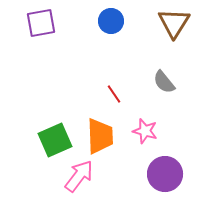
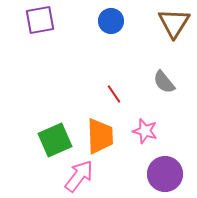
purple square: moved 1 px left, 3 px up
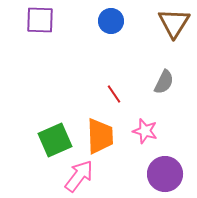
purple square: rotated 12 degrees clockwise
gray semicircle: rotated 115 degrees counterclockwise
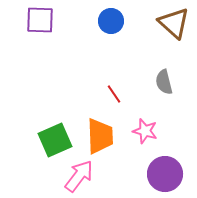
brown triangle: rotated 20 degrees counterclockwise
gray semicircle: rotated 140 degrees clockwise
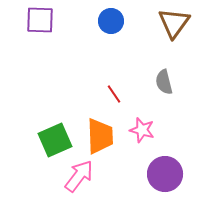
brown triangle: rotated 24 degrees clockwise
pink star: moved 3 px left, 1 px up
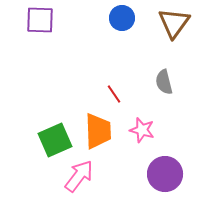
blue circle: moved 11 px right, 3 px up
orange trapezoid: moved 2 px left, 5 px up
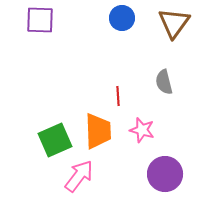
red line: moved 4 px right, 2 px down; rotated 30 degrees clockwise
